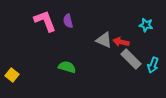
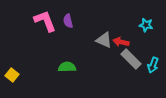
green semicircle: rotated 18 degrees counterclockwise
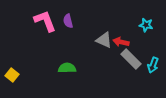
green semicircle: moved 1 px down
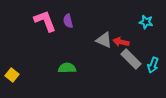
cyan star: moved 3 px up
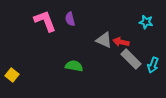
purple semicircle: moved 2 px right, 2 px up
green semicircle: moved 7 px right, 2 px up; rotated 12 degrees clockwise
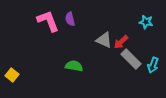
pink L-shape: moved 3 px right
red arrow: rotated 56 degrees counterclockwise
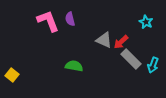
cyan star: rotated 16 degrees clockwise
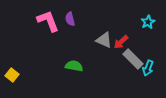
cyan star: moved 2 px right; rotated 16 degrees clockwise
gray rectangle: moved 2 px right
cyan arrow: moved 5 px left, 3 px down
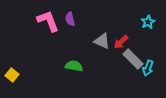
gray triangle: moved 2 px left, 1 px down
